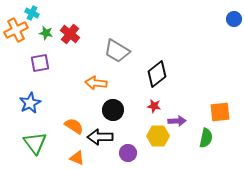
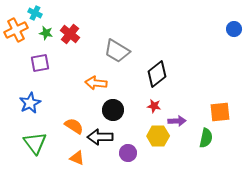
cyan cross: moved 3 px right
blue circle: moved 10 px down
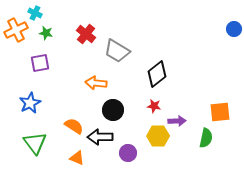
red cross: moved 16 px right
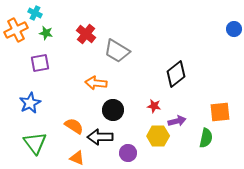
black diamond: moved 19 px right
purple arrow: rotated 12 degrees counterclockwise
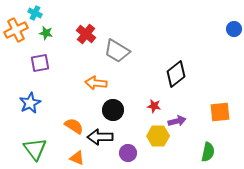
green semicircle: moved 2 px right, 14 px down
green triangle: moved 6 px down
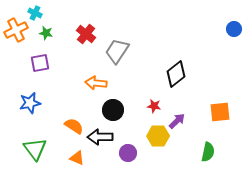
gray trapezoid: rotated 92 degrees clockwise
blue star: rotated 15 degrees clockwise
purple arrow: rotated 30 degrees counterclockwise
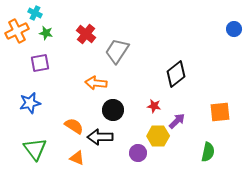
orange cross: moved 1 px right, 1 px down
purple circle: moved 10 px right
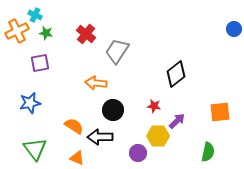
cyan cross: moved 2 px down
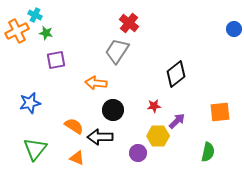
red cross: moved 43 px right, 11 px up
purple square: moved 16 px right, 3 px up
red star: rotated 16 degrees counterclockwise
green triangle: rotated 15 degrees clockwise
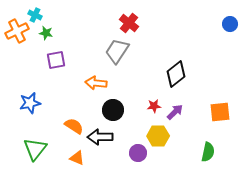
blue circle: moved 4 px left, 5 px up
purple arrow: moved 2 px left, 9 px up
